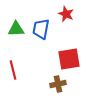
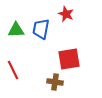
green triangle: moved 1 px down
red line: rotated 12 degrees counterclockwise
brown cross: moved 3 px left, 2 px up; rotated 21 degrees clockwise
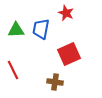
red star: moved 1 px up
red square: moved 5 px up; rotated 15 degrees counterclockwise
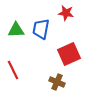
red star: rotated 14 degrees counterclockwise
brown cross: moved 2 px right; rotated 14 degrees clockwise
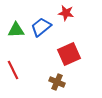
blue trapezoid: moved 2 px up; rotated 40 degrees clockwise
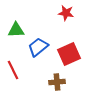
blue trapezoid: moved 3 px left, 20 px down
brown cross: rotated 28 degrees counterclockwise
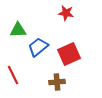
green triangle: moved 2 px right
red line: moved 5 px down
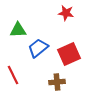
blue trapezoid: moved 1 px down
